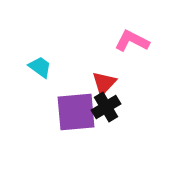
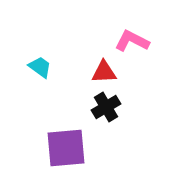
red triangle: moved 11 px up; rotated 44 degrees clockwise
purple square: moved 10 px left, 36 px down
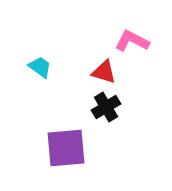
red triangle: rotated 20 degrees clockwise
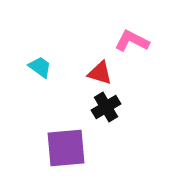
red triangle: moved 4 px left, 1 px down
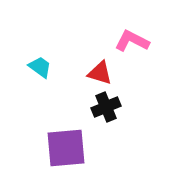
black cross: rotated 8 degrees clockwise
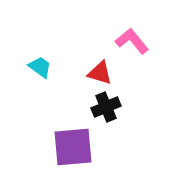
pink L-shape: rotated 24 degrees clockwise
purple square: moved 7 px right, 1 px up
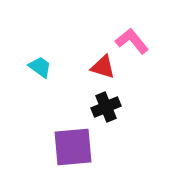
red triangle: moved 3 px right, 6 px up
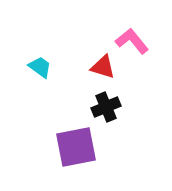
purple square: moved 3 px right; rotated 6 degrees counterclockwise
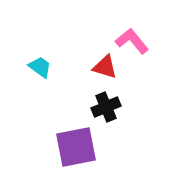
red triangle: moved 2 px right
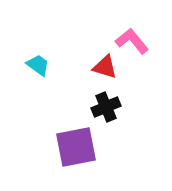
cyan trapezoid: moved 2 px left, 2 px up
